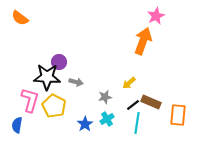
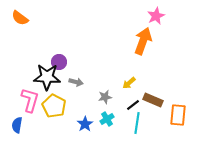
brown rectangle: moved 2 px right, 2 px up
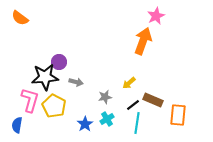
black star: moved 2 px left; rotated 8 degrees counterclockwise
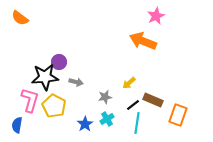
orange arrow: rotated 88 degrees counterclockwise
orange rectangle: rotated 15 degrees clockwise
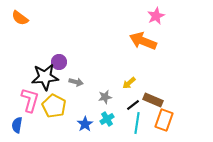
orange rectangle: moved 14 px left, 5 px down
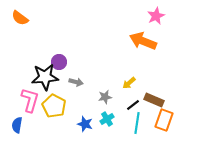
brown rectangle: moved 1 px right
blue star: rotated 21 degrees counterclockwise
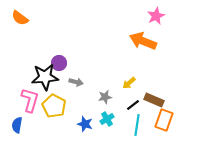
purple circle: moved 1 px down
cyan line: moved 2 px down
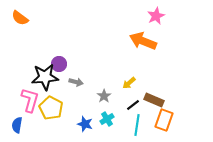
purple circle: moved 1 px down
gray star: moved 1 px left, 1 px up; rotated 24 degrees counterclockwise
yellow pentagon: moved 3 px left, 2 px down
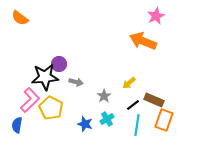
pink L-shape: rotated 30 degrees clockwise
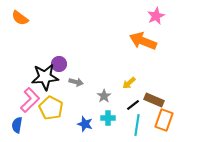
cyan cross: moved 1 px right, 1 px up; rotated 32 degrees clockwise
